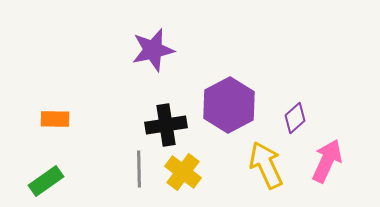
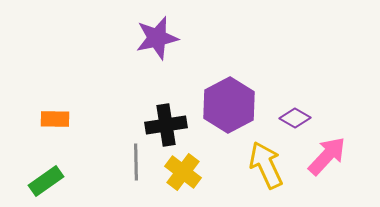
purple star: moved 4 px right, 12 px up
purple diamond: rotated 72 degrees clockwise
pink arrow: moved 5 px up; rotated 18 degrees clockwise
gray line: moved 3 px left, 7 px up
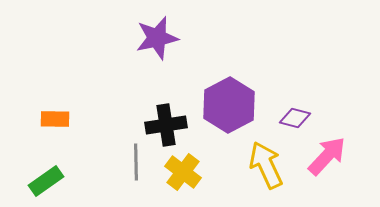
purple diamond: rotated 16 degrees counterclockwise
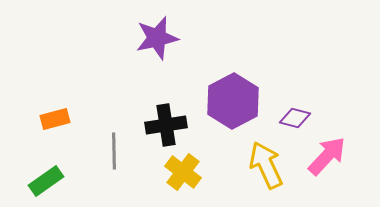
purple hexagon: moved 4 px right, 4 px up
orange rectangle: rotated 16 degrees counterclockwise
gray line: moved 22 px left, 11 px up
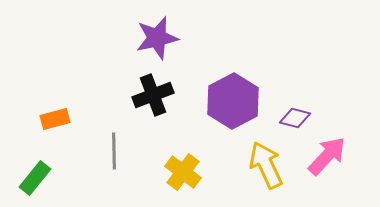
black cross: moved 13 px left, 30 px up; rotated 12 degrees counterclockwise
green rectangle: moved 11 px left, 3 px up; rotated 16 degrees counterclockwise
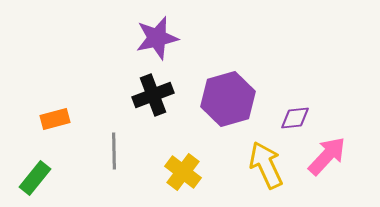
purple hexagon: moved 5 px left, 2 px up; rotated 12 degrees clockwise
purple diamond: rotated 20 degrees counterclockwise
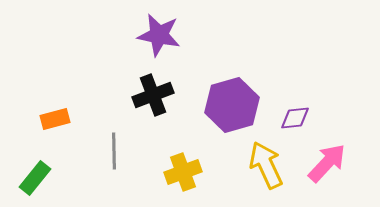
purple star: moved 2 px right, 3 px up; rotated 24 degrees clockwise
purple hexagon: moved 4 px right, 6 px down
pink arrow: moved 7 px down
yellow cross: rotated 33 degrees clockwise
